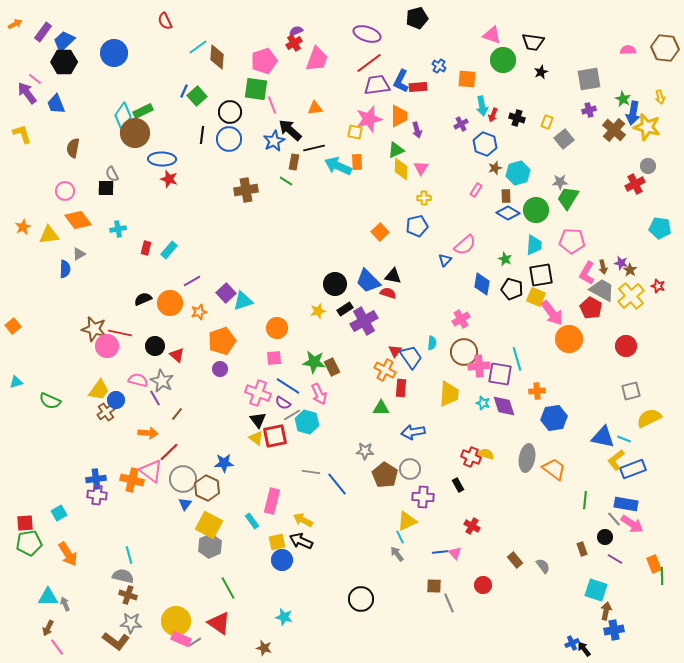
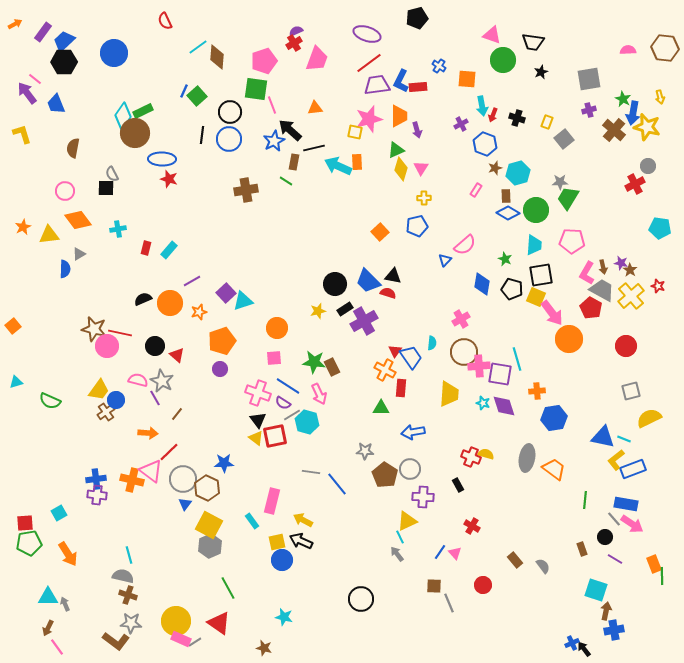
yellow diamond at (401, 169): rotated 15 degrees clockwise
blue line at (440, 552): rotated 49 degrees counterclockwise
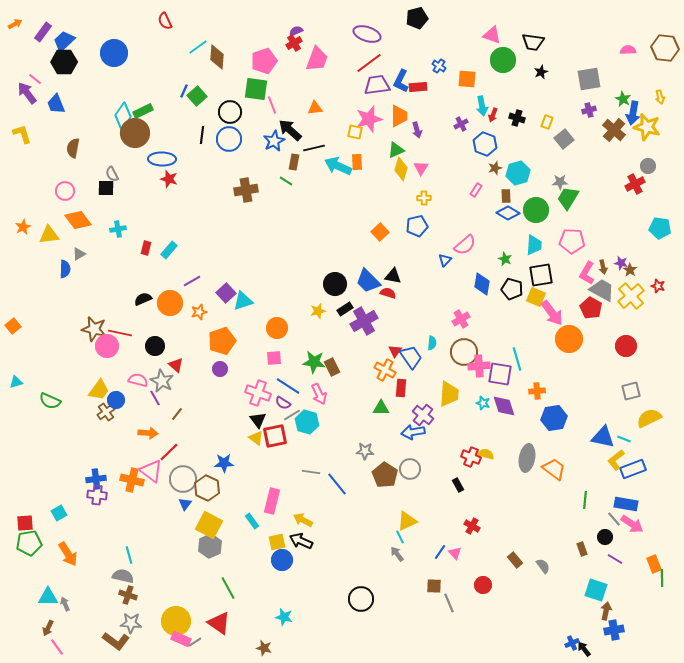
red triangle at (177, 355): moved 1 px left, 10 px down
purple cross at (423, 497): moved 82 px up; rotated 35 degrees clockwise
green line at (662, 576): moved 2 px down
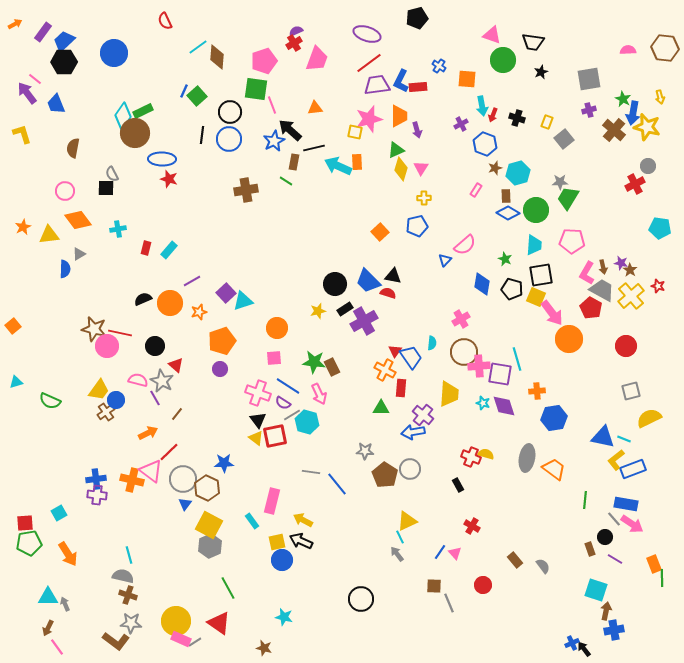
orange arrow at (148, 433): rotated 30 degrees counterclockwise
brown rectangle at (582, 549): moved 8 px right
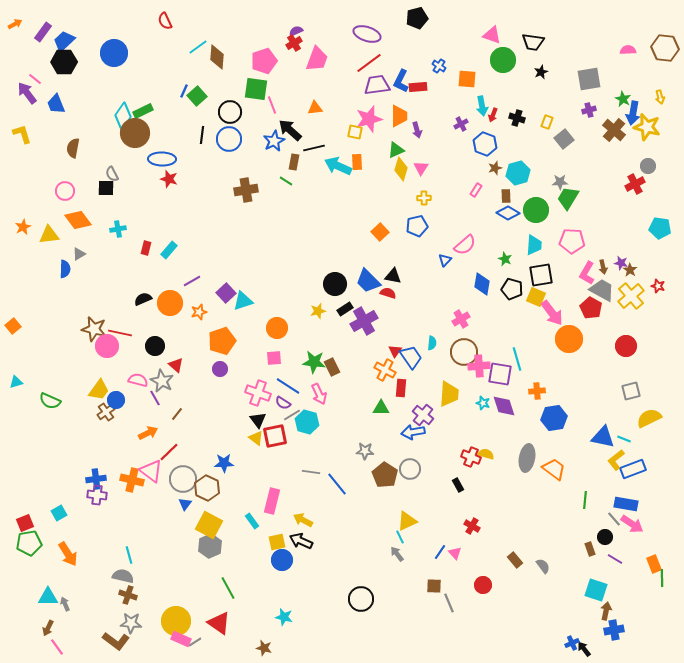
red square at (25, 523): rotated 18 degrees counterclockwise
